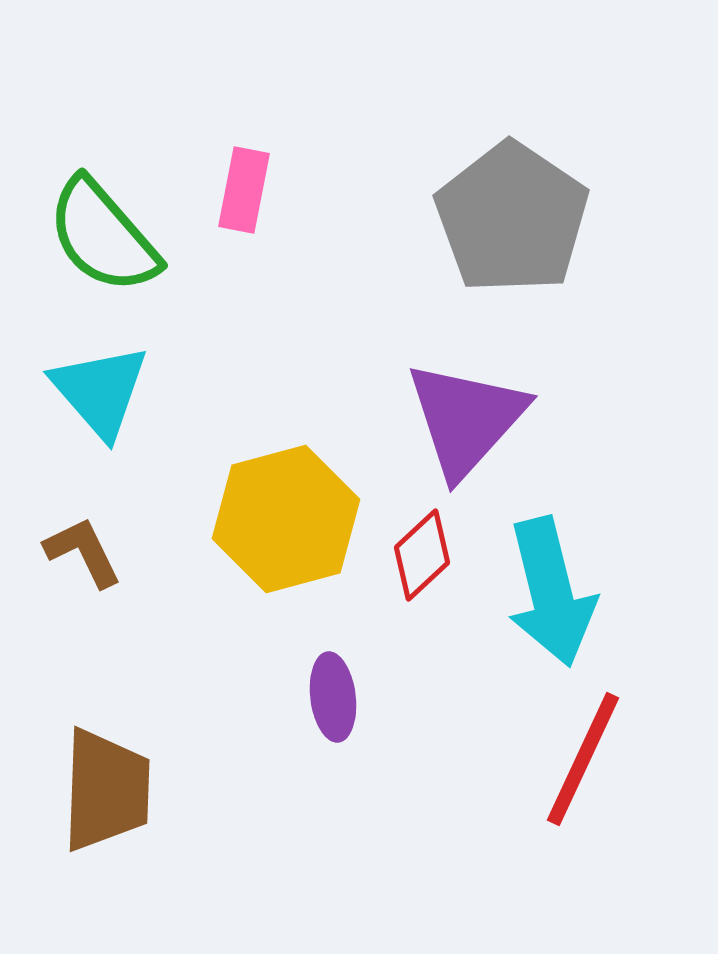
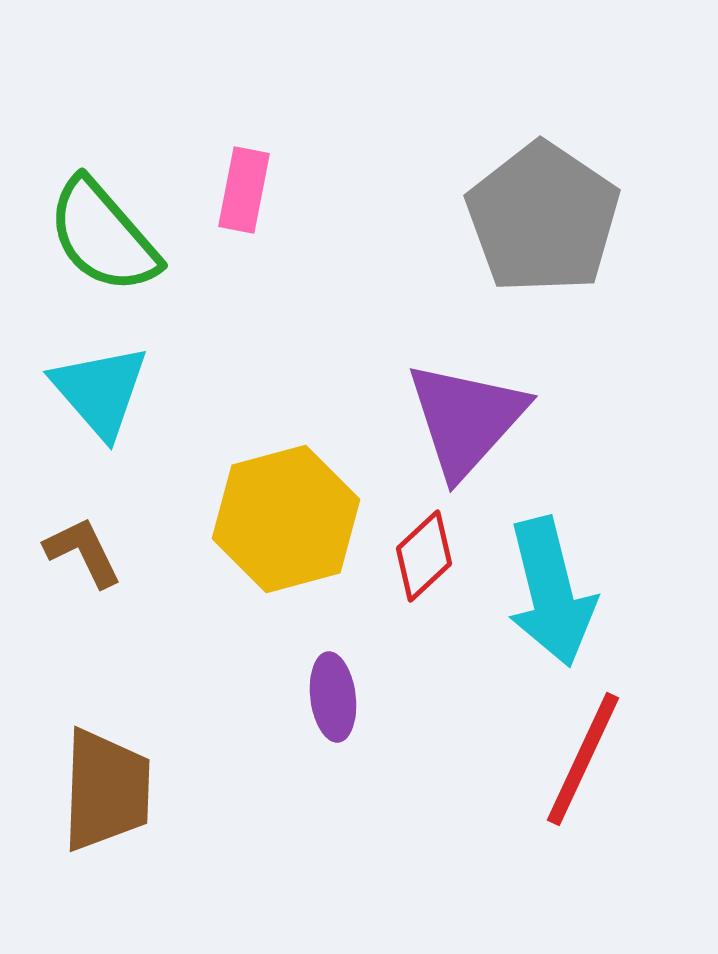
gray pentagon: moved 31 px right
red diamond: moved 2 px right, 1 px down
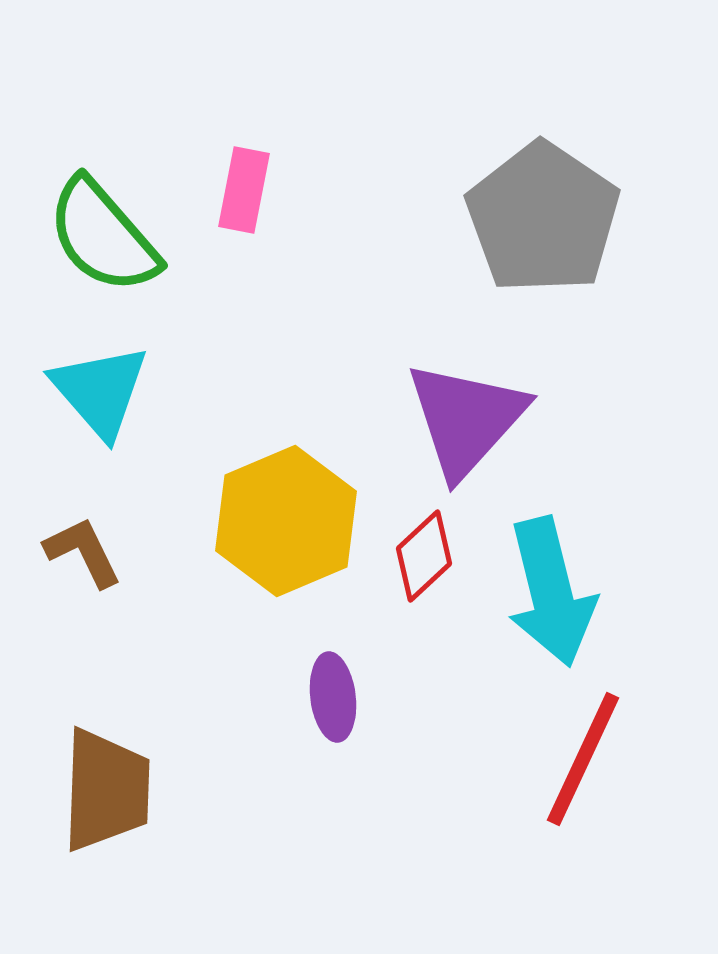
yellow hexagon: moved 2 px down; rotated 8 degrees counterclockwise
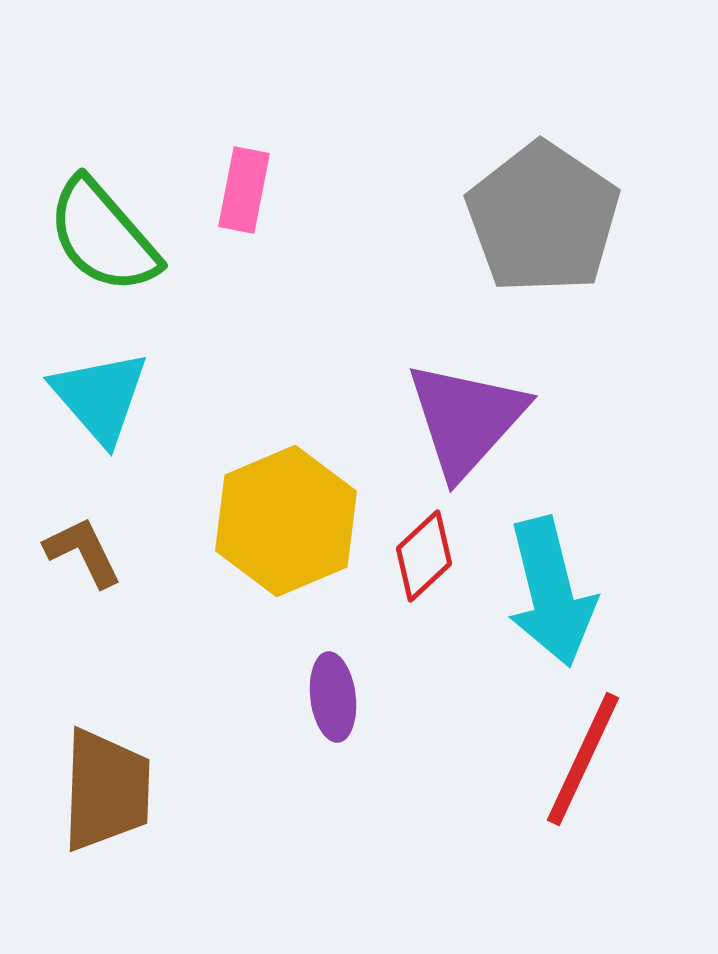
cyan triangle: moved 6 px down
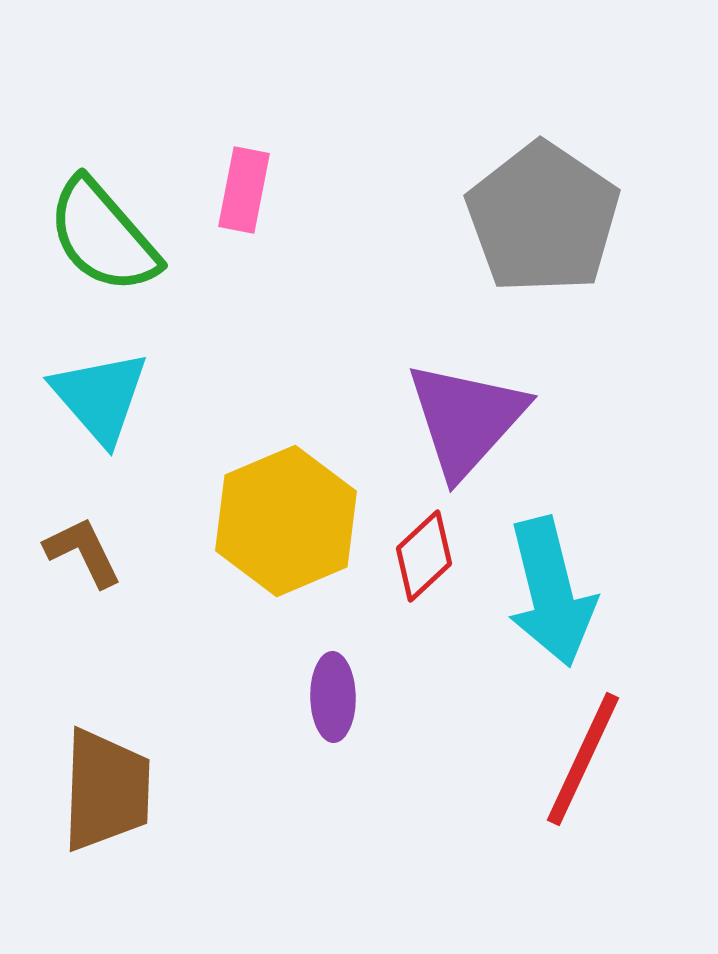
purple ellipse: rotated 6 degrees clockwise
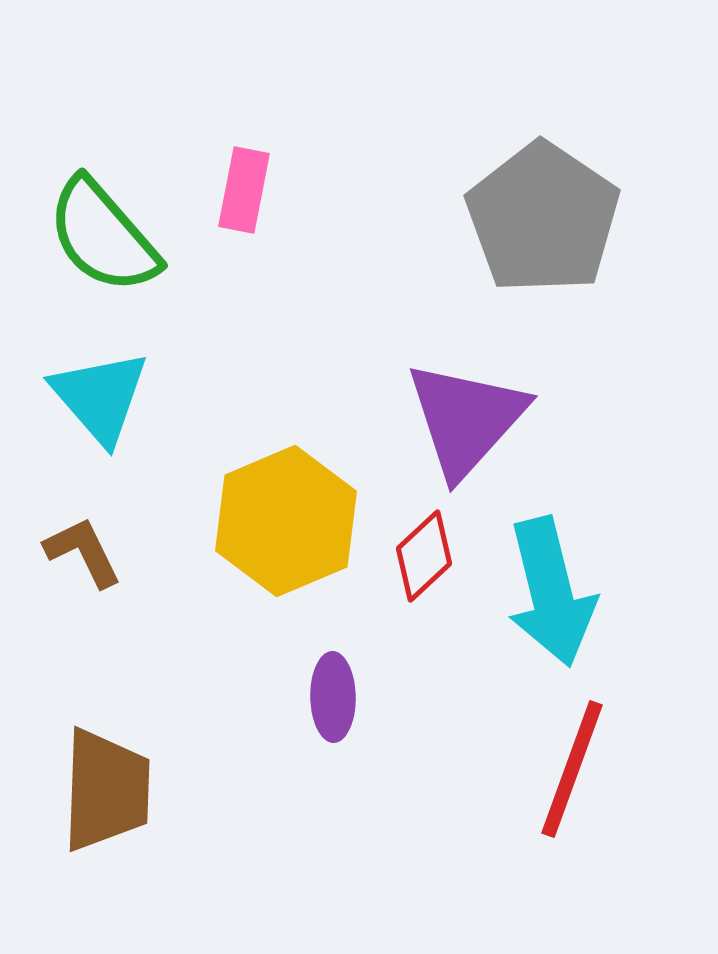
red line: moved 11 px left, 10 px down; rotated 5 degrees counterclockwise
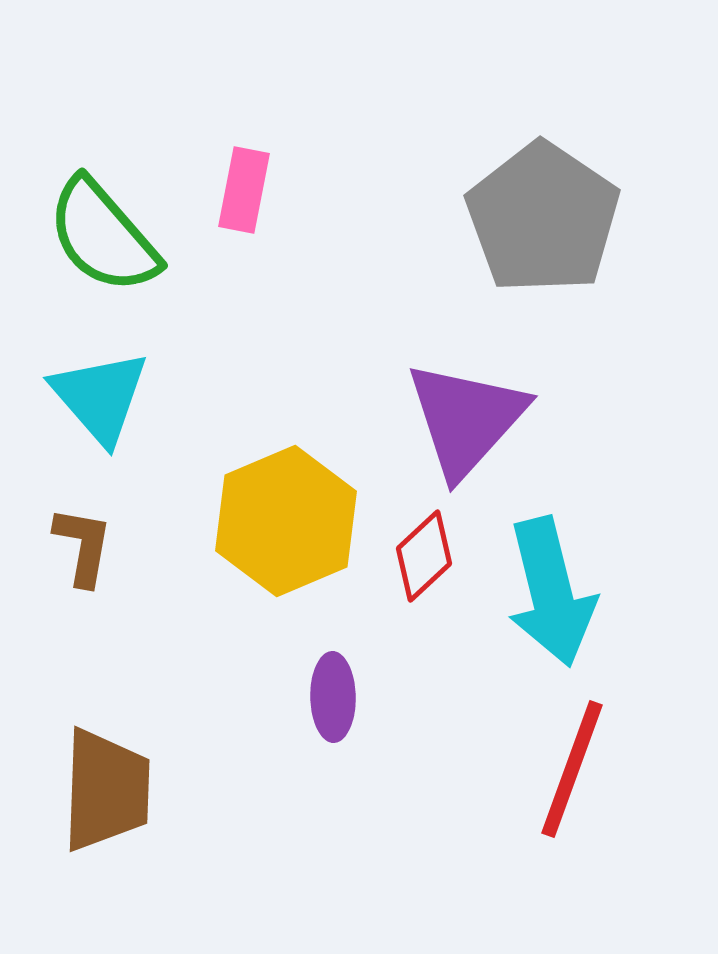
brown L-shape: moved 6 px up; rotated 36 degrees clockwise
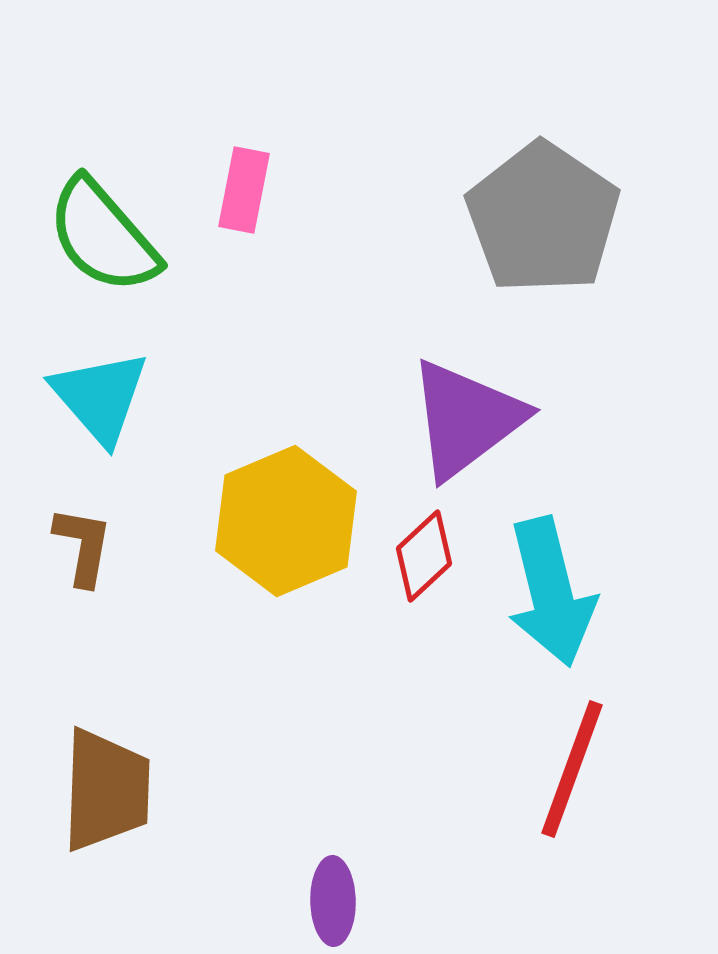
purple triangle: rotated 11 degrees clockwise
purple ellipse: moved 204 px down
